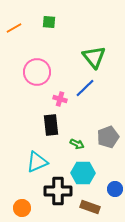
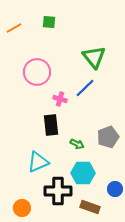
cyan triangle: moved 1 px right
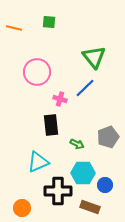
orange line: rotated 42 degrees clockwise
blue circle: moved 10 px left, 4 px up
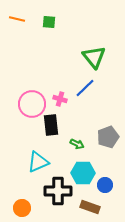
orange line: moved 3 px right, 9 px up
pink circle: moved 5 px left, 32 px down
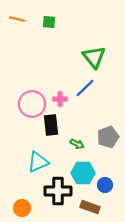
pink cross: rotated 16 degrees counterclockwise
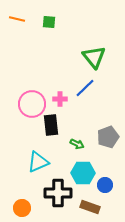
black cross: moved 2 px down
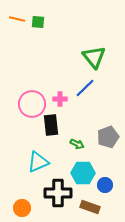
green square: moved 11 px left
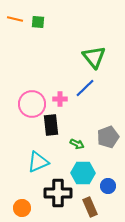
orange line: moved 2 px left
blue circle: moved 3 px right, 1 px down
brown rectangle: rotated 48 degrees clockwise
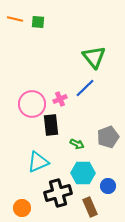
pink cross: rotated 24 degrees counterclockwise
black cross: rotated 16 degrees counterclockwise
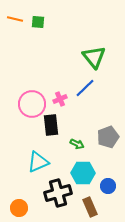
orange circle: moved 3 px left
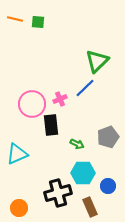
green triangle: moved 3 px right, 4 px down; rotated 25 degrees clockwise
cyan triangle: moved 21 px left, 8 px up
